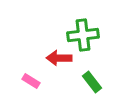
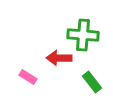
green cross: rotated 12 degrees clockwise
pink rectangle: moved 3 px left, 4 px up
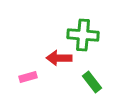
pink rectangle: rotated 48 degrees counterclockwise
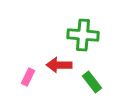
red arrow: moved 7 px down
pink rectangle: rotated 48 degrees counterclockwise
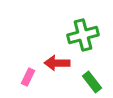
green cross: rotated 20 degrees counterclockwise
red arrow: moved 2 px left, 2 px up
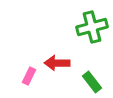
green cross: moved 9 px right, 8 px up
pink rectangle: moved 1 px right, 1 px up
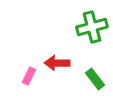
green rectangle: moved 3 px right, 3 px up
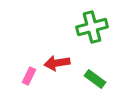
red arrow: rotated 10 degrees counterclockwise
green rectangle: rotated 15 degrees counterclockwise
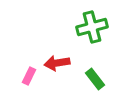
green rectangle: rotated 15 degrees clockwise
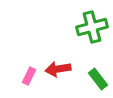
red arrow: moved 1 px right, 6 px down
green rectangle: moved 3 px right
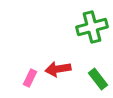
pink rectangle: moved 1 px right, 2 px down
